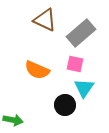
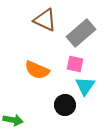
cyan triangle: moved 1 px right, 2 px up
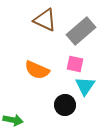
gray rectangle: moved 2 px up
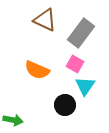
gray rectangle: moved 2 px down; rotated 12 degrees counterclockwise
pink square: rotated 18 degrees clockwise
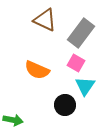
pink square: moved 1 px right, 1 px up
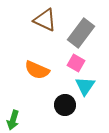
green arrow: rotated 96 degrees clockwise
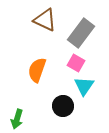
orange semicircle: rotated 85 degrees clockwise
cyan triangle: moved 1 px left
black circle: moved 2 px left, 1 px down
green arrow: moved 4 px right, 1 px up
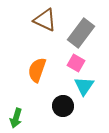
green arrow: moved 1 px left, 1 px up
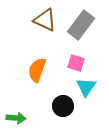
gray rectangle: moved 8 px up
pink square: rotated 12 degrees counterclockwise
cyan triangle: moved 2 px right, 1 px down
green arrow: rotated 102 degrees counterclockwise
